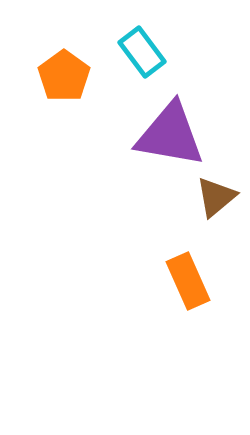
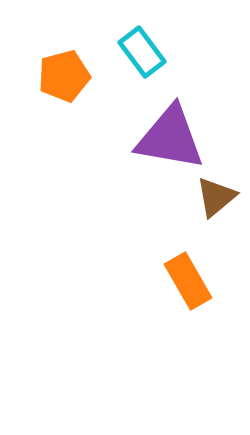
orange pentagon: rotated 21 degrees clockwise
purple triangle: moved 3 px down
orange rectangle: rotated 6 degrees counterclockwise
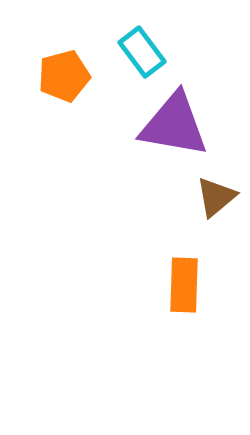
purple triangle: moved 4 px right, 13 px up
orange rectangle: moved 4 px left, 4 px down; rotated 32 degrees clockwise
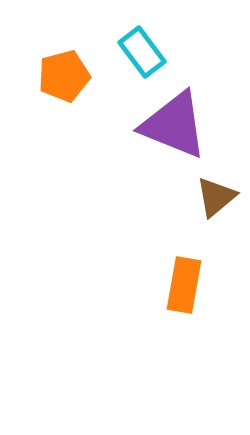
purple triangle: rotated 12 degrees clockwise
orange rectangle: rotated 8 degrees clockwise
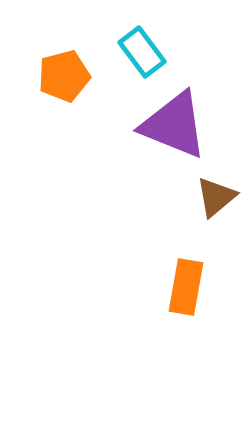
orange rectangle: moved 2 px right, 2 px down
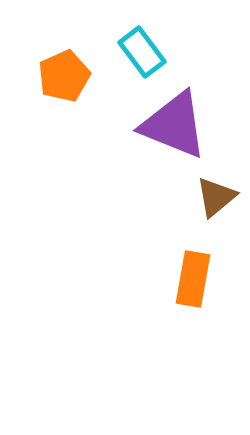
orange pentagon: rotated 9 degrees counterclockwise
orange rectangle: moved 7 px right, 8 px up
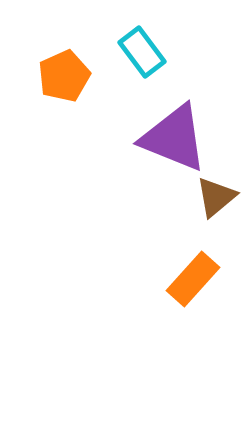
purple triangle: moved 13 px down
orange rectangle: rotated 32 degrees clockwise
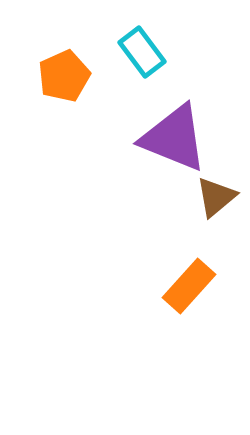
orange rectangle: moved 4 px left, 7 px down
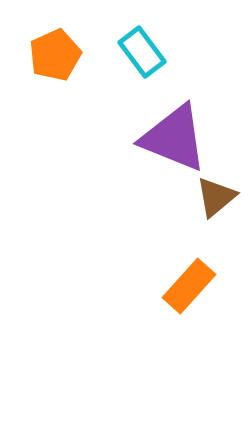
orange pentagon: moved 9 px left, 21 px up
